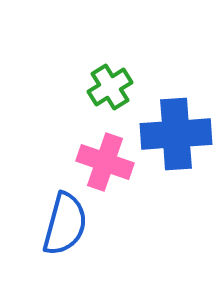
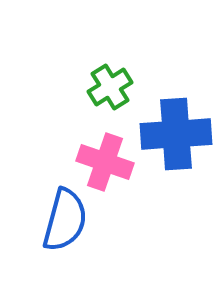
blue semicircle: moved 4 px up
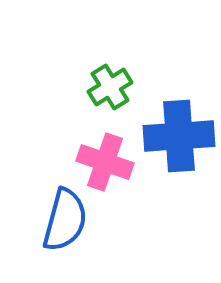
blue cross: moved 3 px right, 2 px down
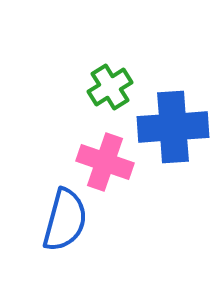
blue cross: moved 6 px left, 9 px up
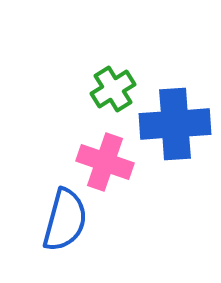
green cross: moved 3 px right, 2 px down
blue cross: moved 2 px right, 3 px up
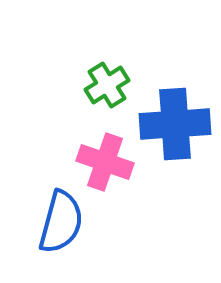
green cross: moved 6 px left, 4 px up
blue semicircle: moved 4 px left, 2 px down
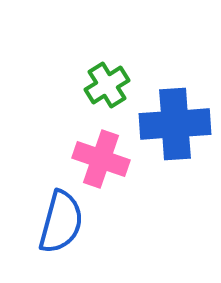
pink cross: moved 4 px left, 3 px up
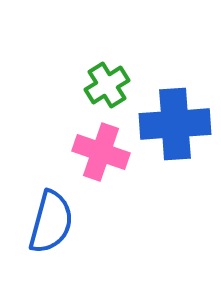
pink cross: moved 7 px up
blue semicircle: moved 10 px left
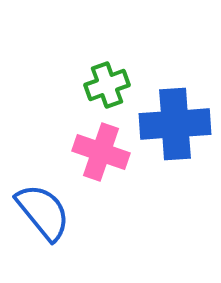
green cross: rotated 12 degrees clockwise
blue semicircle: moved 8 px left, 10 px up; rotated 54 degrees counterclockwise
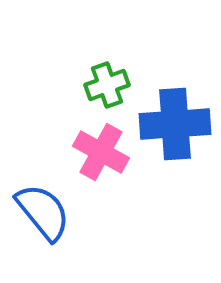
pink cross: rotated 10 degrees clockwise
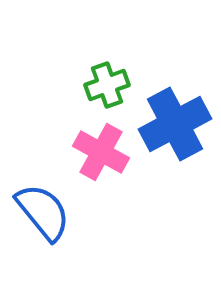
blue cross: rotated 24 degrees counterclockwise
